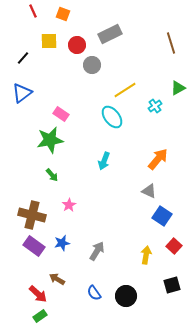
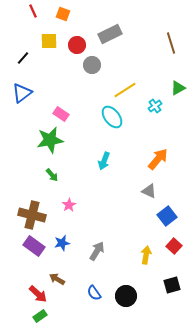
blue square: moved 5 px right; rotated 18 degrees clockwise
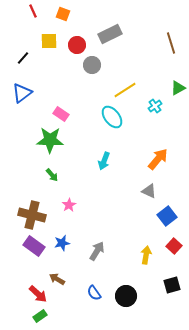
green star: rotated 12 degrees clockwise
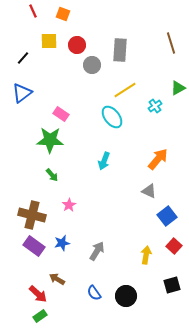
gray rectangle: moved 10 px right, 16 px down; rotated 60 degrees counterclockwise
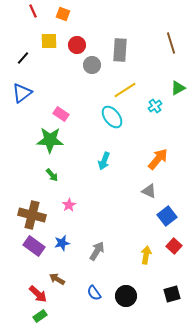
black square: moved 9 px down
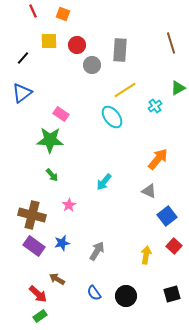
cyan arrow: moved 21 px down; rotated 18 degrees clockwise
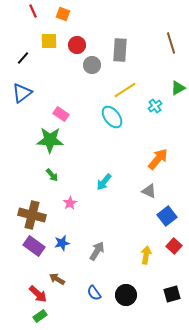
pink star: moved 1 px right, 2 px up
black circle: moved 1 px up
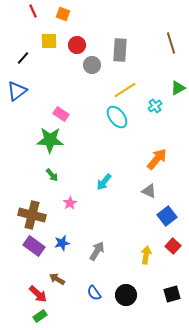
blue triangle: moved 5 px left, 2 px up
cyan ellipse: moved 5 px right
orange arrow: moved 1 px left
red square: moved 1 px left
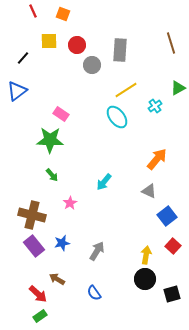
yellow line: moved 1 px right
purple rectangle: rotated 15 degrees clockwise
black circle: moved 19 px right, 16 px up
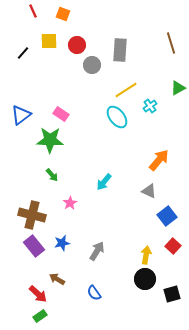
black line: moved 5 px up
blue triangle: moved 4 px right, 24 px down
cyan cross: moved 5 px left
orange arrow: moved 2 px right, 1 px down
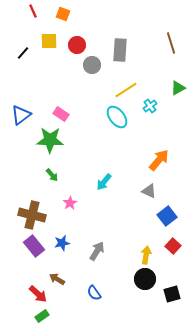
green rectangle: moved 2 px right
